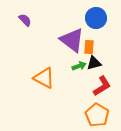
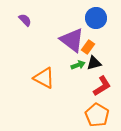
orange rectangle: moved 1 px left; rotated 32 degrees clockwise
green arrow: moved 1 px left, 1 px up
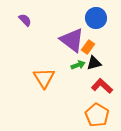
orange triangle: rotated 30 degrees clockwise
red L-shape: rotated 105 degrees counterclockwise
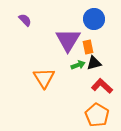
blue circle: moved 2 px left, 1 px down
purple triangle: moved 4 px left; rotated 24 degrees clockwise
orange rectangle: rotated 48 degrees counterclockwise
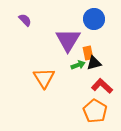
orange rectangle: moved 6 px down
orange pentagon: moved 2 px left, 4 px up
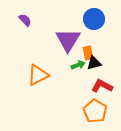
orange triangle: moved 6 px left, 3 px up; rotated 35 degrees clockwise
red L-shape: rotated 15 degrees counterclockwise
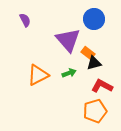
purple semicircle: rotated 16 degrees clockwise
purple triangle: rotated 12 degrees counterclockwise
orange rectangle: rotated 40 degrees counterclockwise
green arrow: moved 9 px left, 8 px down
orange pentagon: rotated 25 degrees clockwise
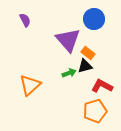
black triangle: moved 9 px left, 3 px down
orange triangle: moved 8 px left, 10 px down; rotated 15 degrees counterclockwise
